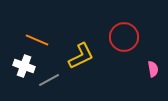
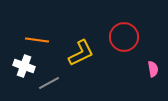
orange line: rotated 15 degrees counterclockwise
yellow L-shape: moved 3 px up
gray line: moved 3 px down
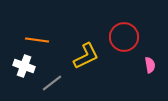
yellow L-shape: moved 5 px right, 3 px down
pink semicircle: moved 3 px left, 4 px up
gray line: moved 3 px right; rotated 10 degrees counterclockwise
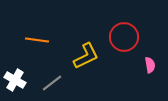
white cross: moved 9 px left, 14 px down; rotated 10 degrees clockwise
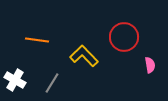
yellow L-shape: moved 2 px left; rotated 108 degrees counterclockwise
gray line: rotated 20 degrees counterclockwise
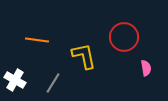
yellow L-shape: rotated 32 degrees clockwise
pink semicircle: moved 4 px left, 3 px down
gray line: moved 1 px right
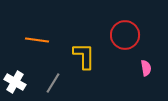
red circle: moved 1 px right, 2 px up
yellow L-shape: rotated 12 degrees clockwise
white cross: moved 2 px down
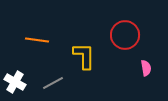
gray line: rotated 30 degrees clockwise
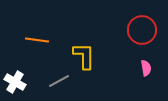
red circle: moved 17 px right, 5 px up
gray line: moved 6 px right, 2 px up
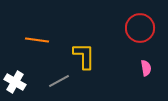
red circle: moved 2 px left, 2 px up
